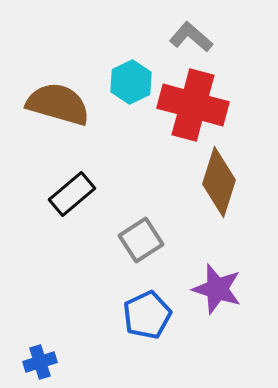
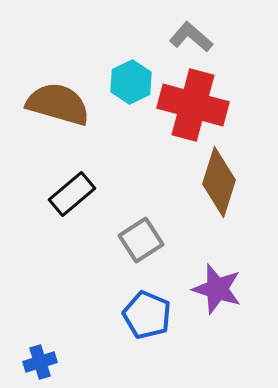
blue pentagon: rotated 24 degrees counterclockwise
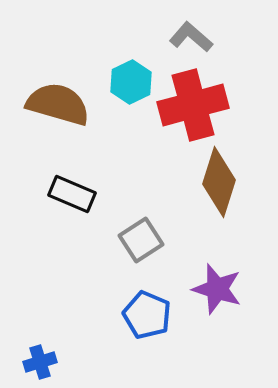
red cross: rotated 30 degrees counterclockwise
black rectangle: rotated 63 degrees clockwise
